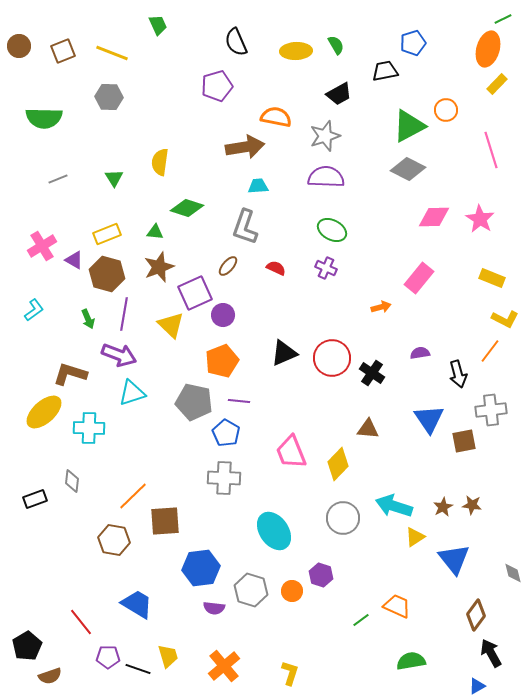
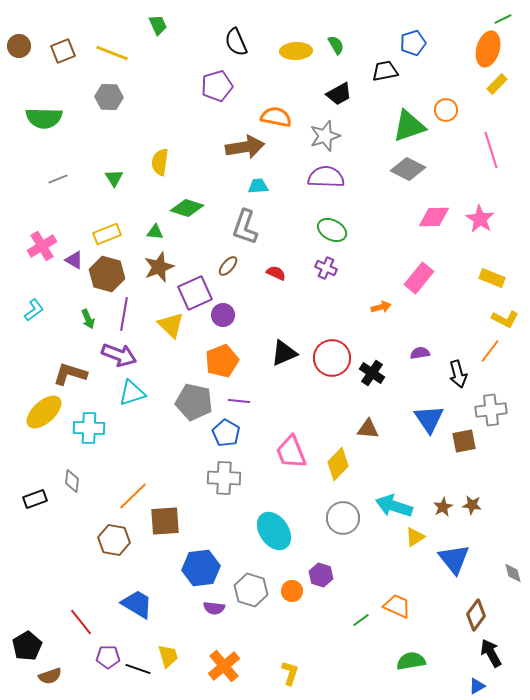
green triangle at (409, 126): rotated 9 degrees clockwise
red semicircle at (276, 268): moved 5 px down
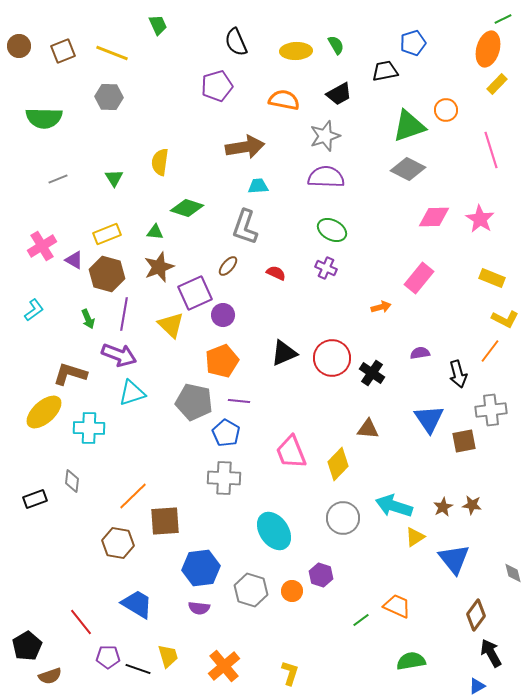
orange semicircle at (276, 117): moved 8 px right, 17 px up
brown hexagon at (114, 540): moved 4 px right, 3 px down
purple semicircle at (214, 608): moved 15 px left
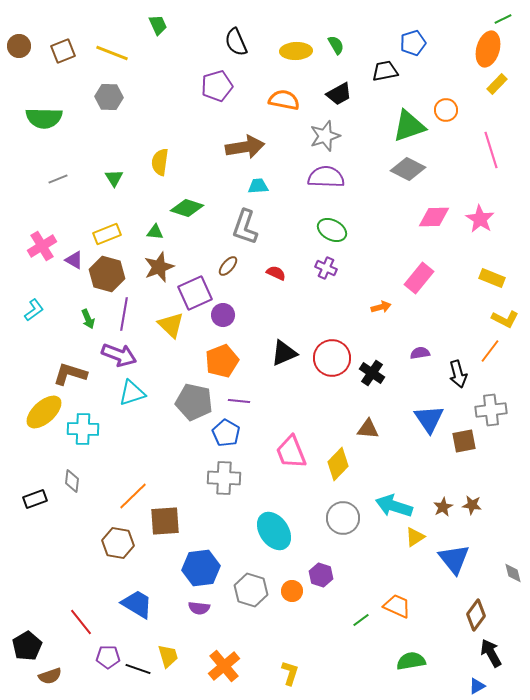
cyan cross at (89, 428): moved 6 px left, 1 px down
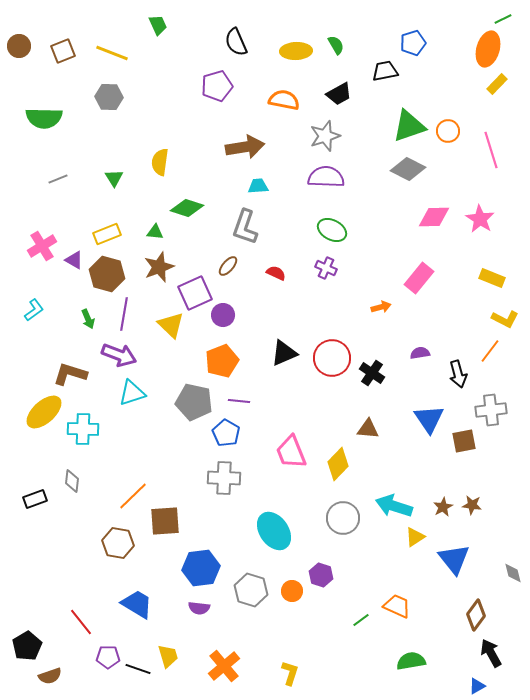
orange circle at (446, 110): moved 2 px right, 21 px down
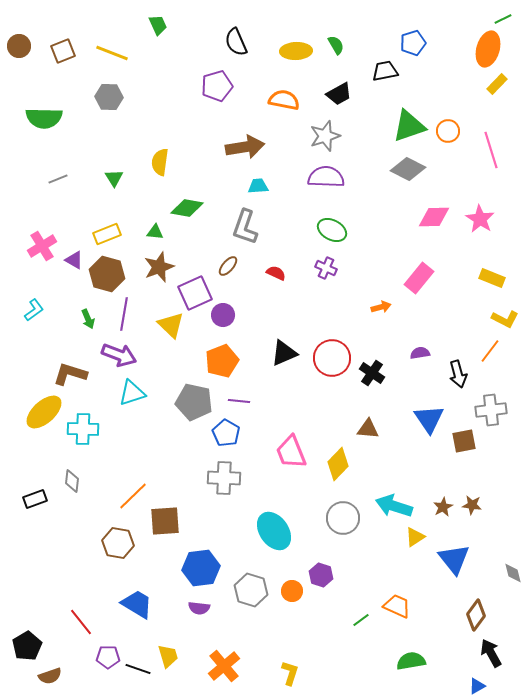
green diamond at (187, 208): rotated 8 degrees counterclockwise
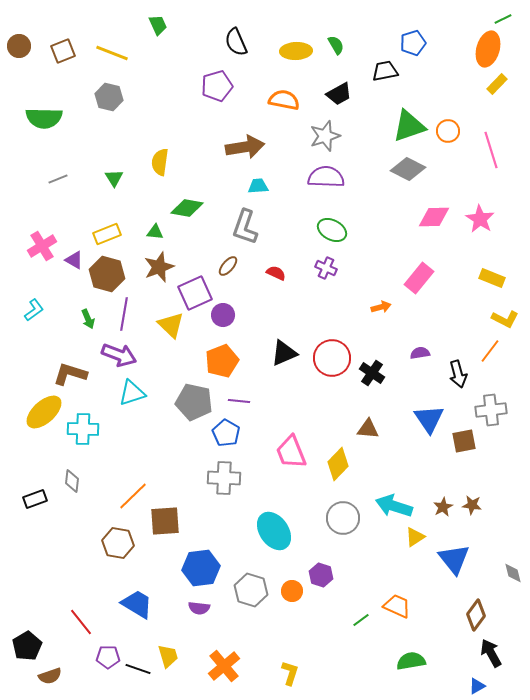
gray hexagon at (109, 97): rotated 12 degrees clockwise
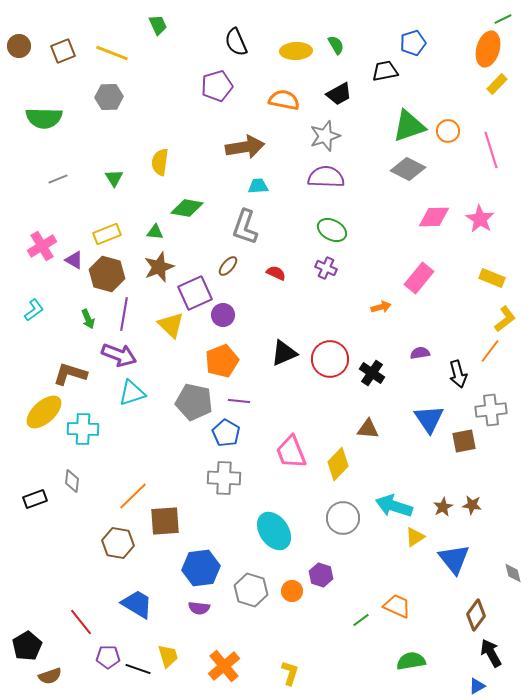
gray hexagon at (109, 97): rotated 16 degrees counterclockwise
yellow L-shape at (505, 319): rotated 64 degrees counterclockwise
red circle at (332, 358): moved 2 px left, 1 px down
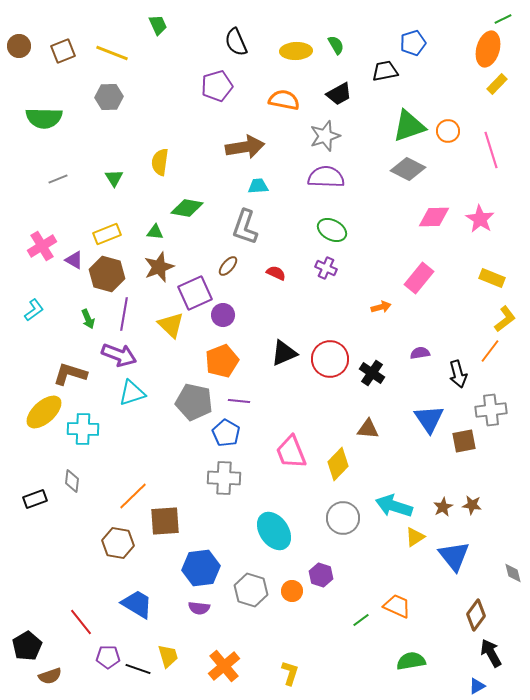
blue triangle at (454, 559): moved 3 px up
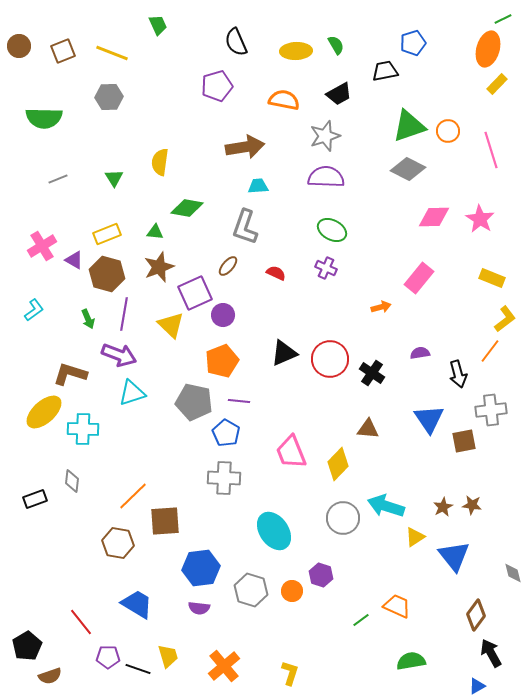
cyan arrow at (394, 506): moved 8 px left
